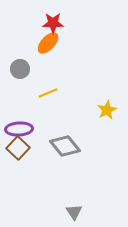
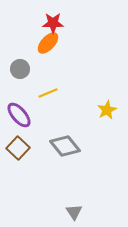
purple ellipse: moved 14 px up; rotated 52 degrees clockwise
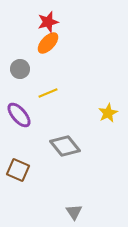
red star: moved 5 px left, 1 px up; rotated 15 degrees counterclockwise
yellow star: moved 1 px right, 3 px down
brown square: moved 22 px down; rotated 20 degrees counterclockwise
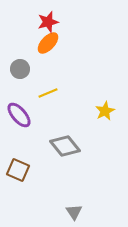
yellow star: moved 3 px left, 2 px up
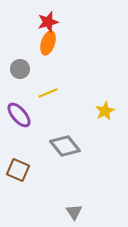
orange ellipse: rotated 25 degrees counterclockwise
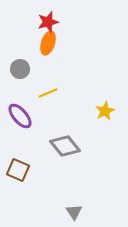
purple ellipse: moved 1 px right, 1 px down
